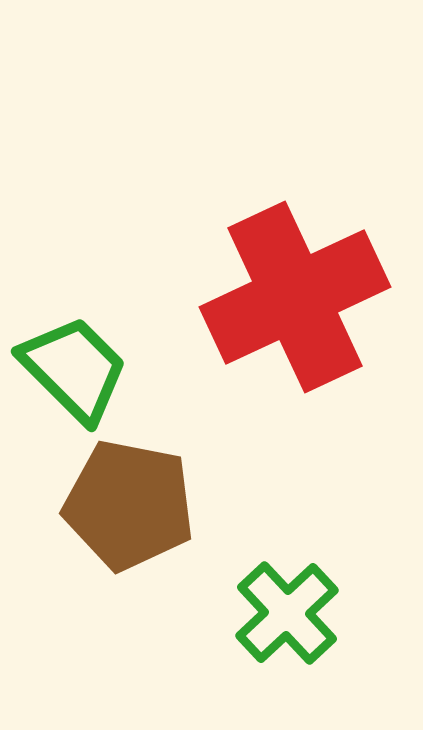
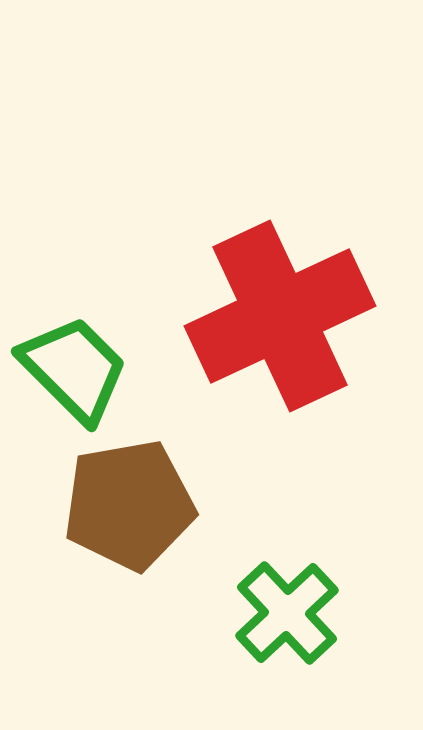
red cross: moved 15 px left, 19 px down
brown pentagon: rotated 21 degrees counterclockwise
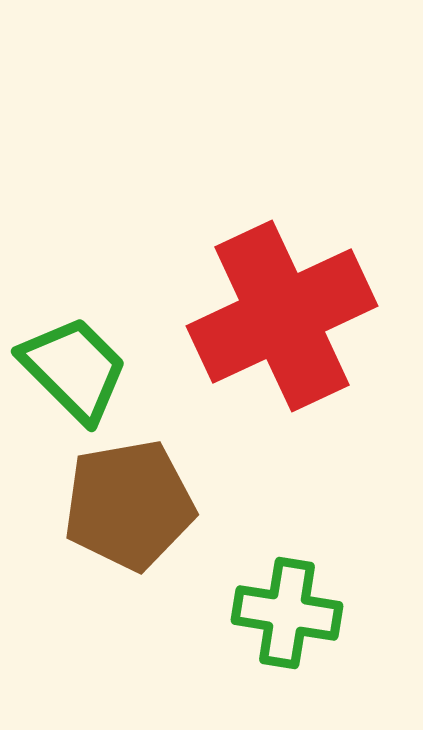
red cross: moved 2 px right
green cross: rotated 38 degrees counterclockwise
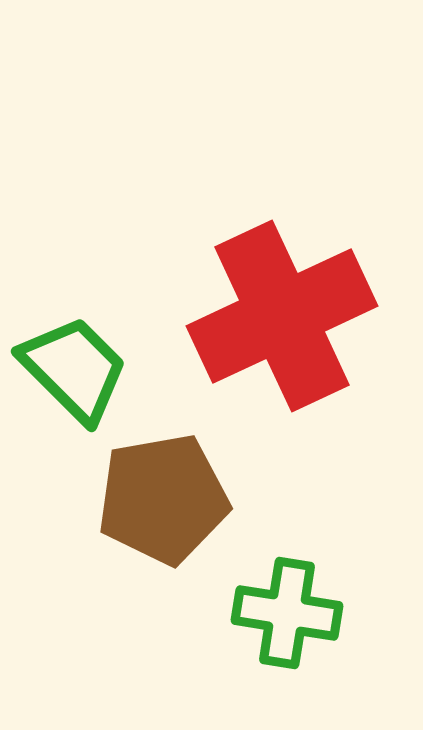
brown pentagon: moved 34 px right, 6 px up
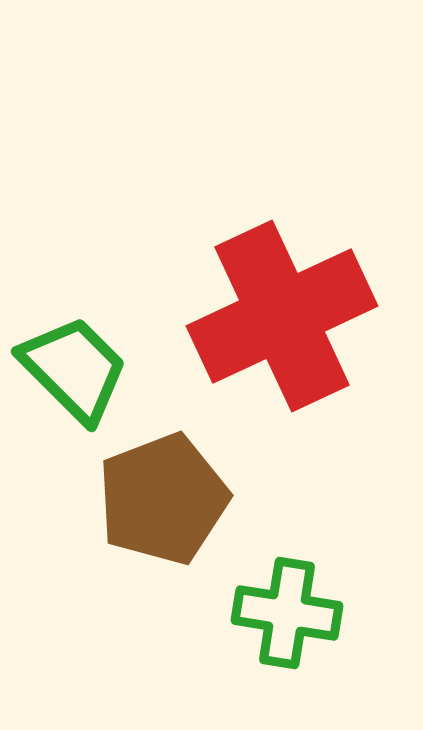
brown pentagon: rotated 11 degrees counterclockwise
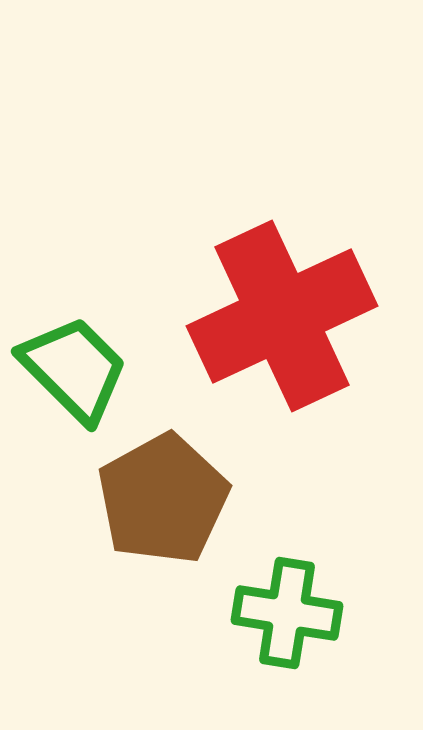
brown pentagon: rotated 8 degrees counterclockwise
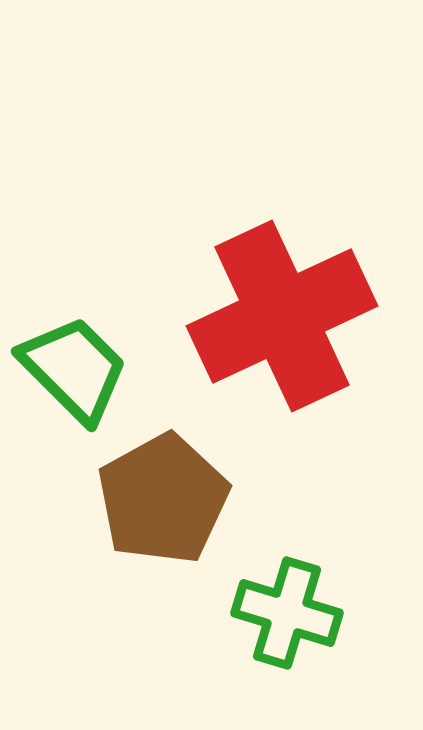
green cross: rotated 8 degrees clockwise
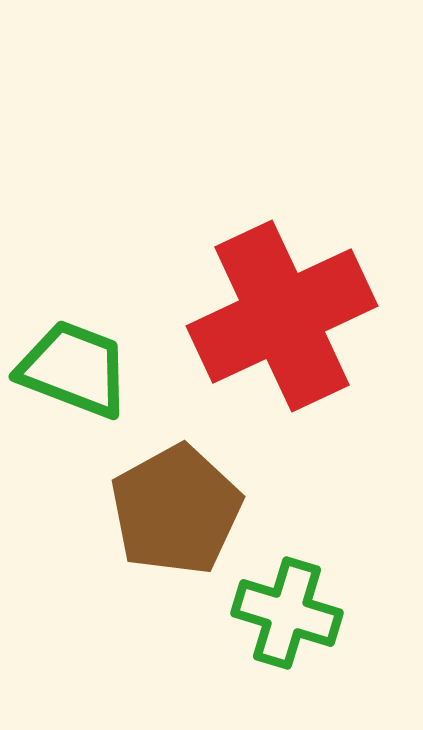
green trapezoid: rotated 24 degrees counterclockwise
brown pentagon: moved 13 px right, 11 px down
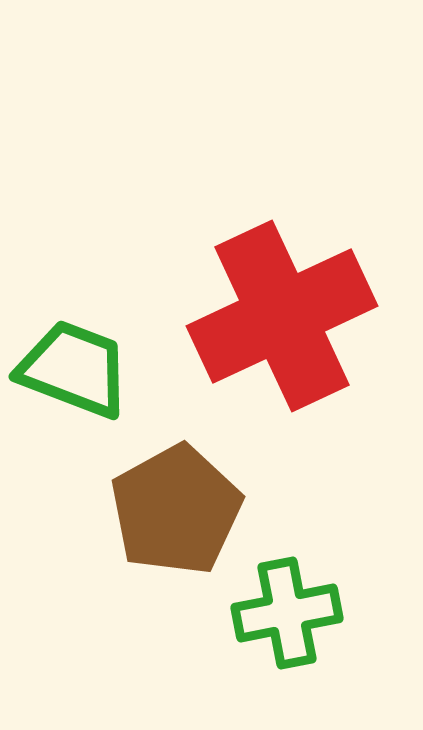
green cross: rotated 28 degrees counterclockwise
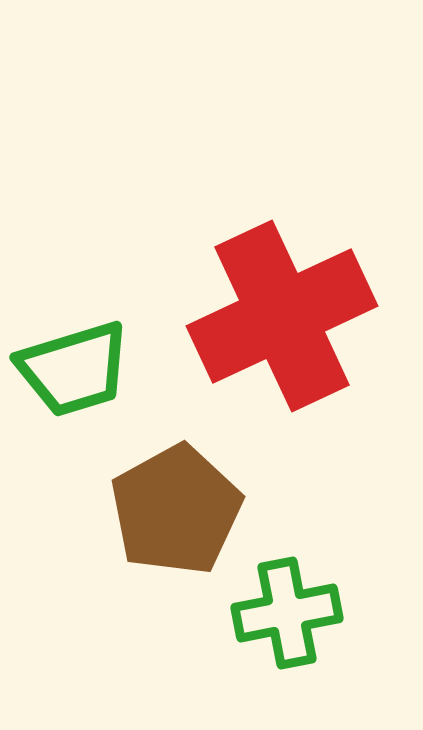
green trapezoid: rotated 142 degrees clockwise
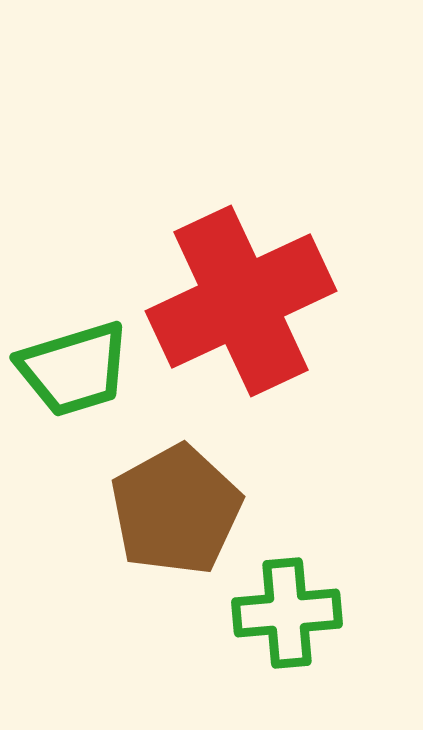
red cross: moved 41 px left, 15 px up
green cross: rotated 6 degrees clockwise
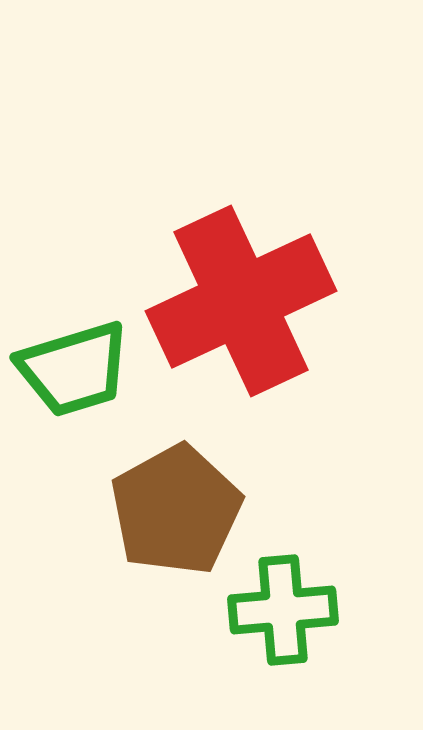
green cross: moved 4 px left, 3 px up
